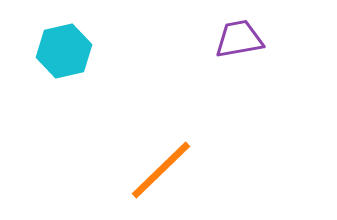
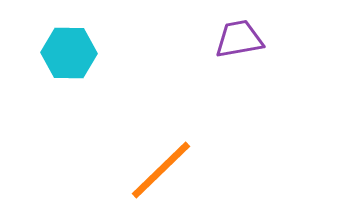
cyan hexagon: moved 5 px right, 2 px down; rotated 14 degrees clockwise
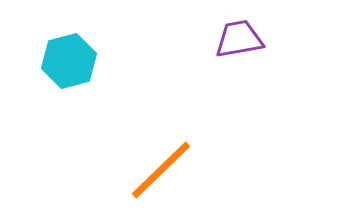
cyan hexagon: moved 8 px down; rotated 16 degrees counterclockwise
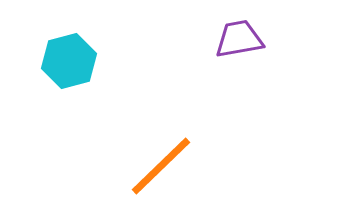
orange line: moved 4 px up
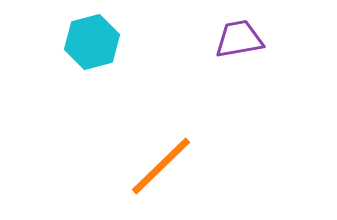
cyan hexagon: moved 23 px right, 19 px up
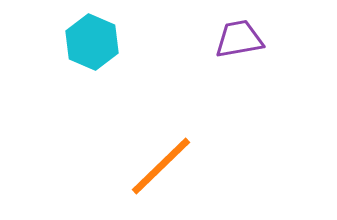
cyan hexagon: rotated 22 degrees counterclockwise
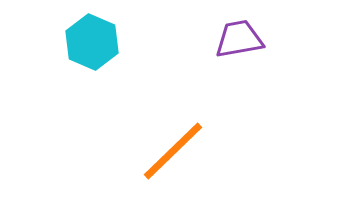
orange line: moved 12 px right, 15 px up
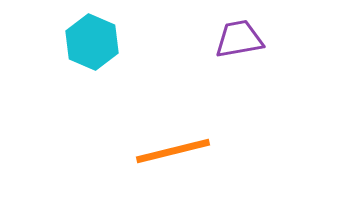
orange line: rotated 30 degrees clockwise
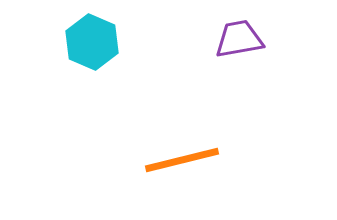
orange line: moved 9 px right, 9 px down
